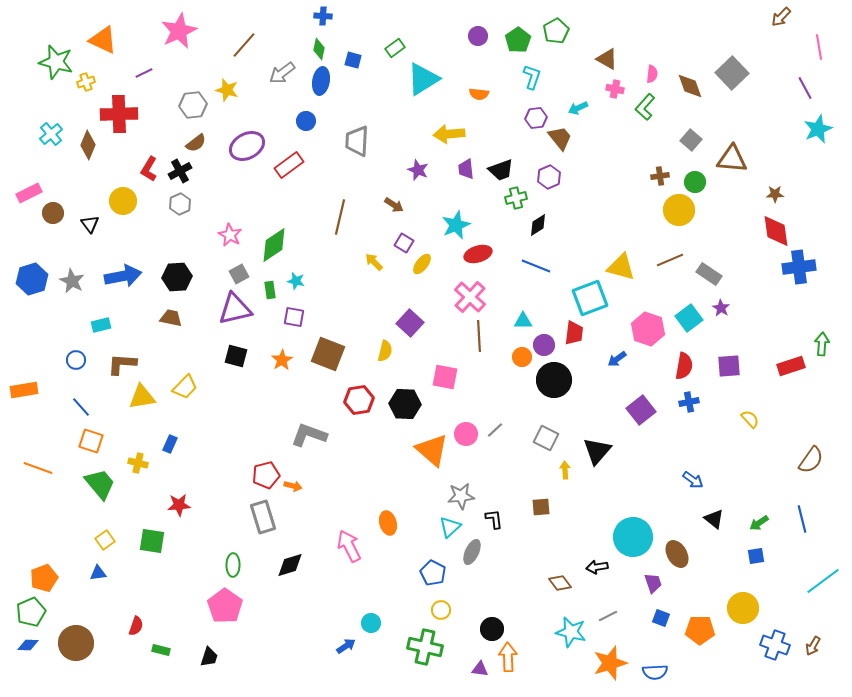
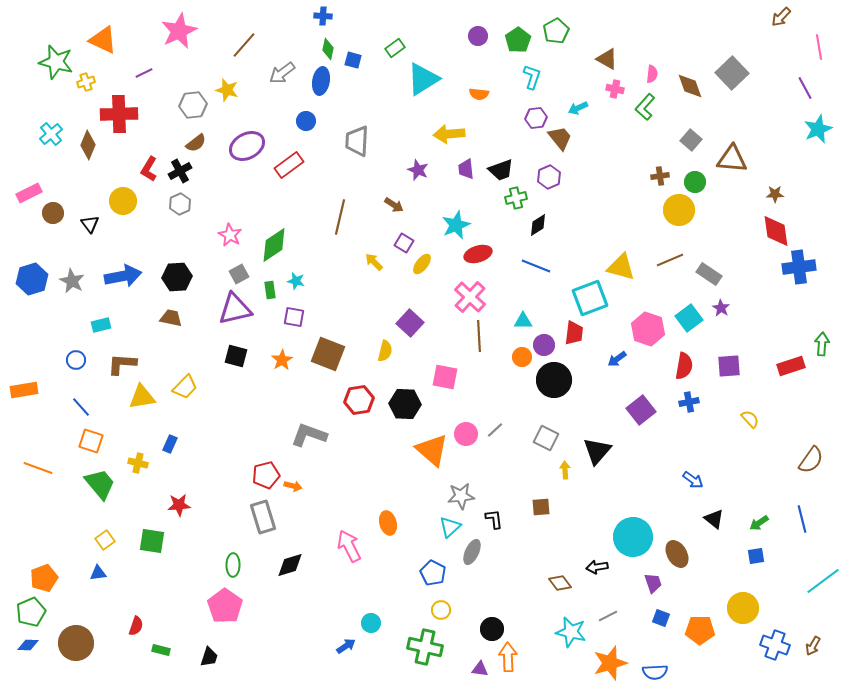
green diamond at (319, 49): moved 9 px right
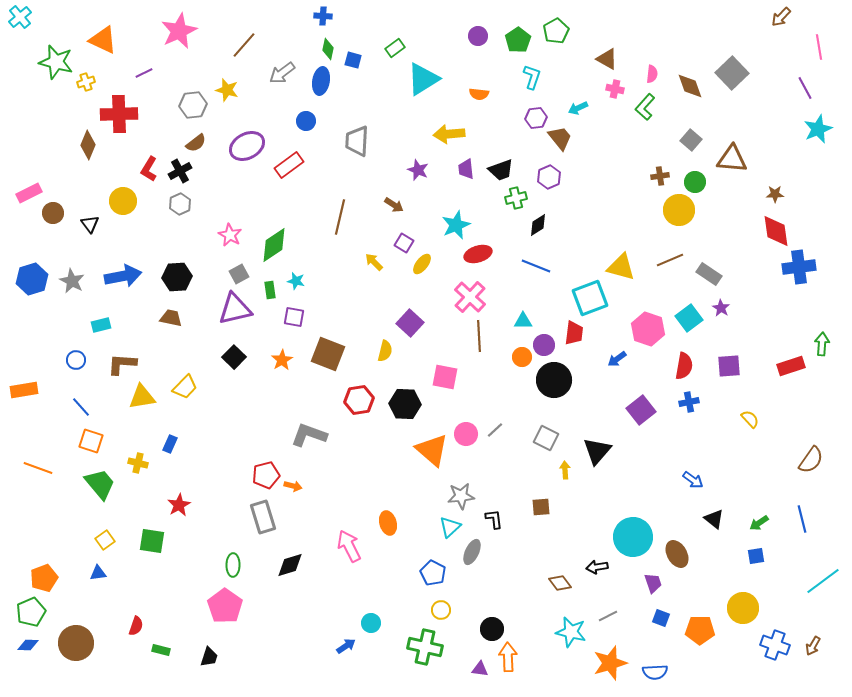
cyan cross at (51, 134): moved 31 px left, 117 px up
black square at (236, 356): moved 2 px left, 1 px down; rotated 30 degrees clockwise
red star at (179, 505): rotated 25 degrees counterclockwise
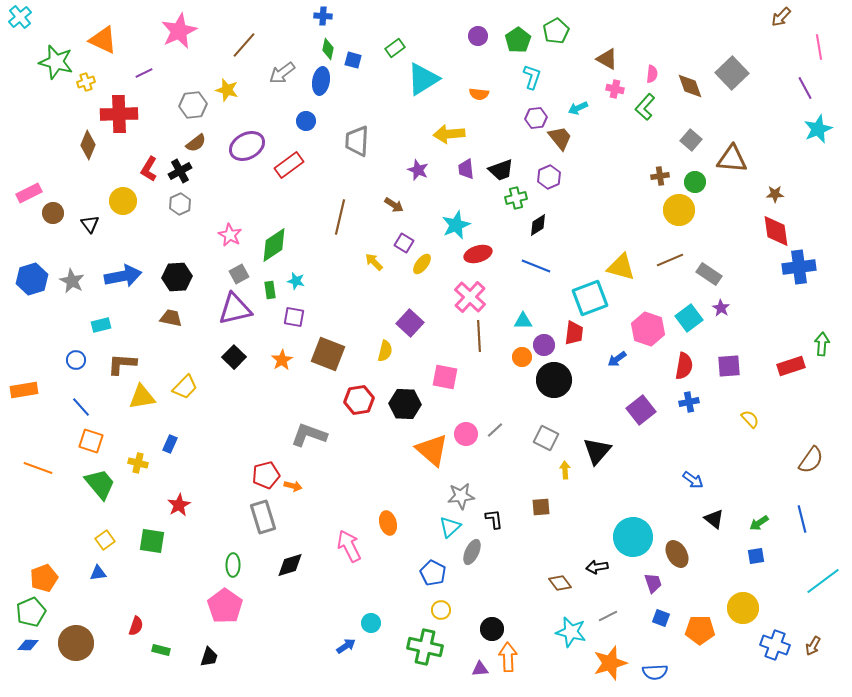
purple triangle at (480, 669): rotated 12 degrees counterclockwise
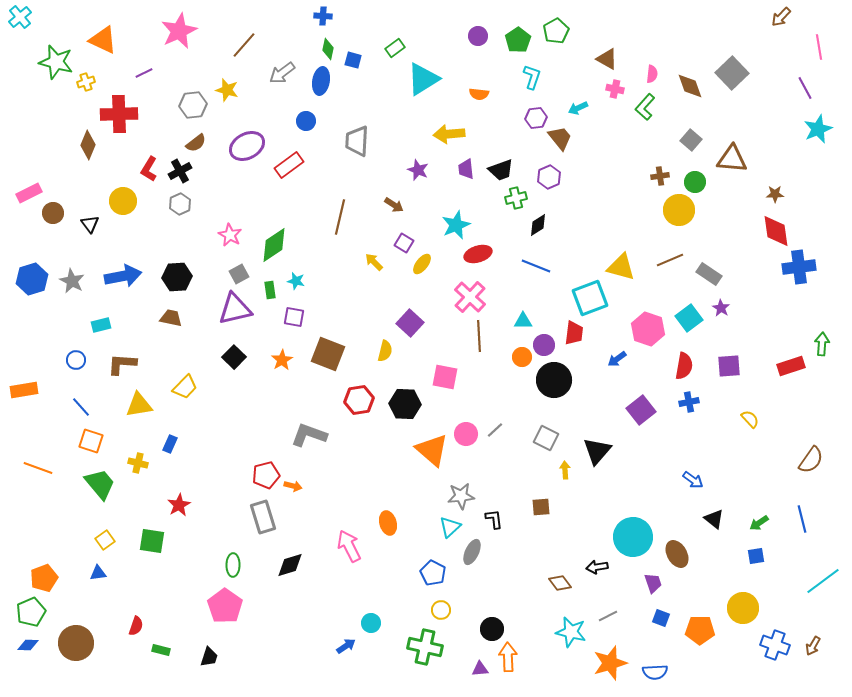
yellow triangle at (142, 397): moved 3 px left, 8 px down
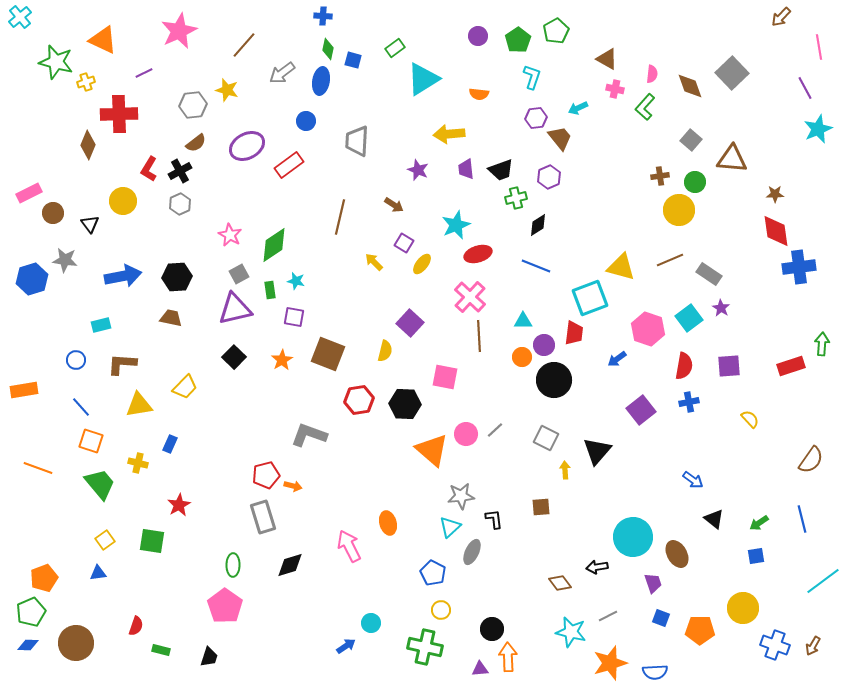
gray star at (72, 281): moved 7 px left, 21 px up; rotated 20 degrees counterclockwise
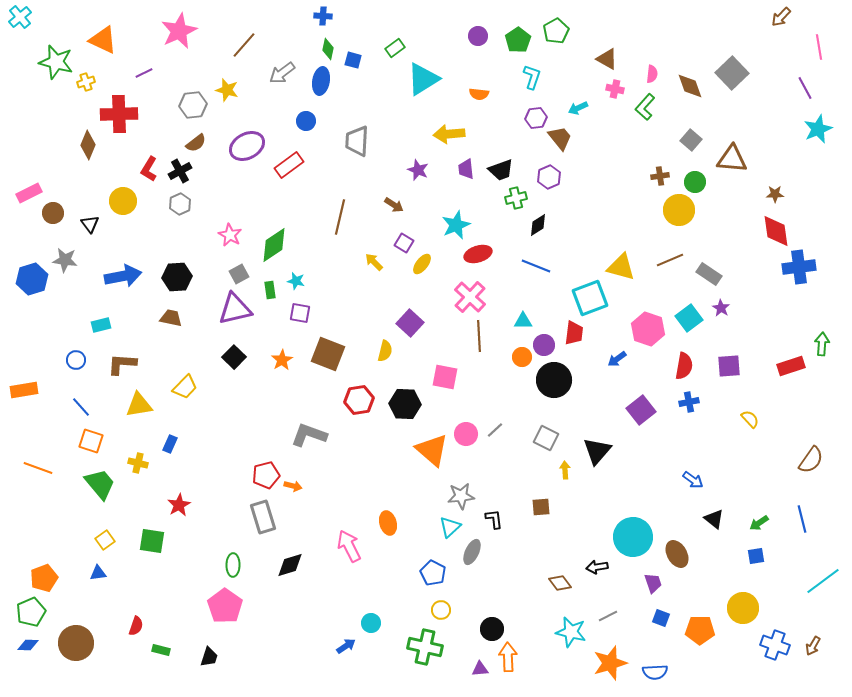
purple square at (294, 317): moved 6 px right, 4 px up
